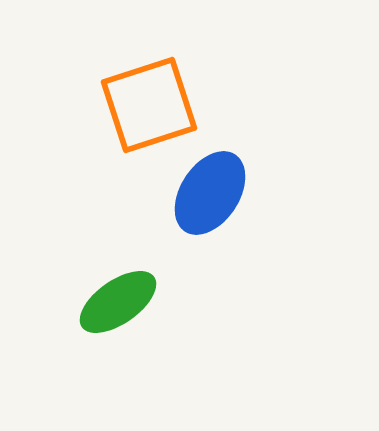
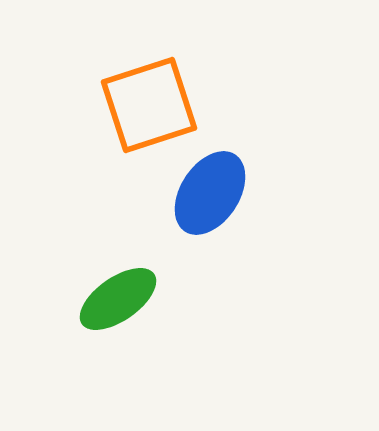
green ellipse: moved 3 px up
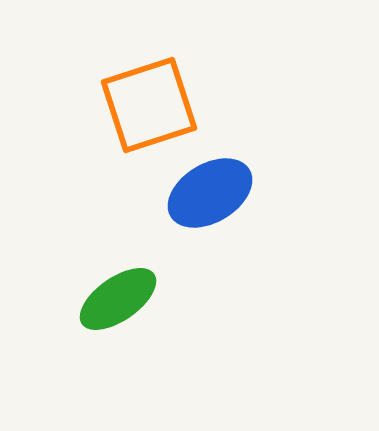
blue ellipse: rotated 26 degrees clockwise
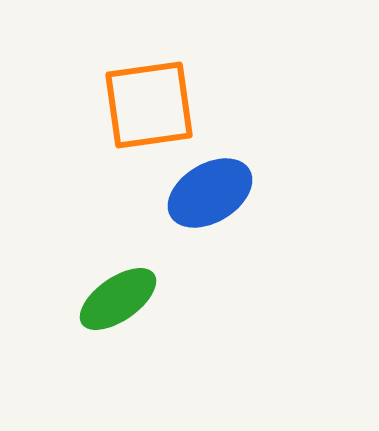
orange square: rotated 10 degrees clockwise
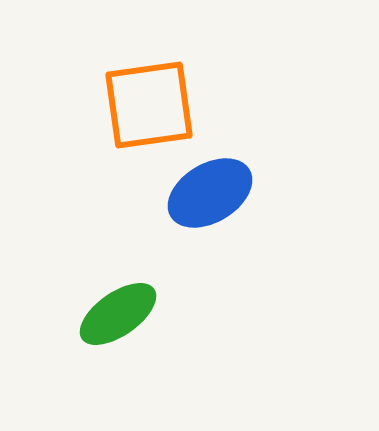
green ellipse: moved 15 px down
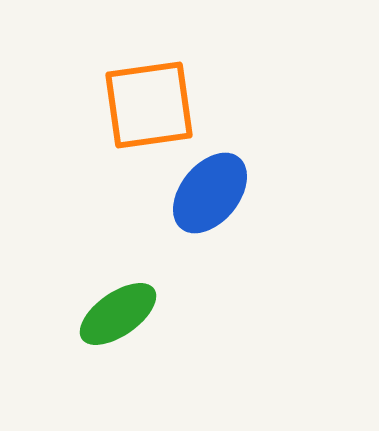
blue ellipse: rotated 20 degrees counterclockwise
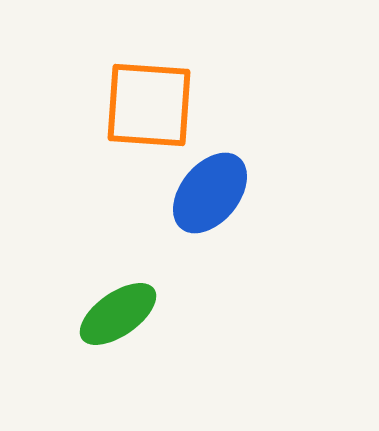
orange square: rotated 12 degrees clockwise
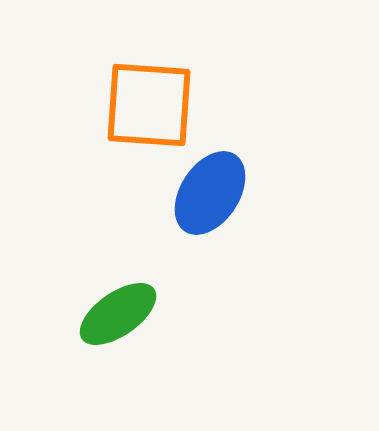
blue ellipse: rotated 6 degrees counterclockwise
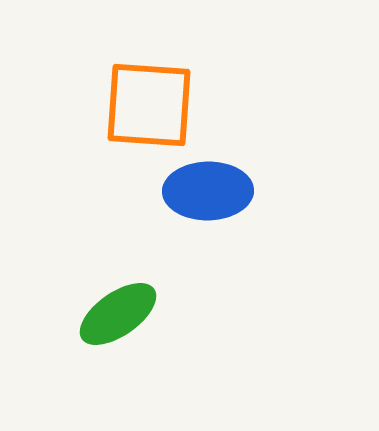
blue ellipse: moved 2 px left, 2 px up; rotated 56 degrees clockwise
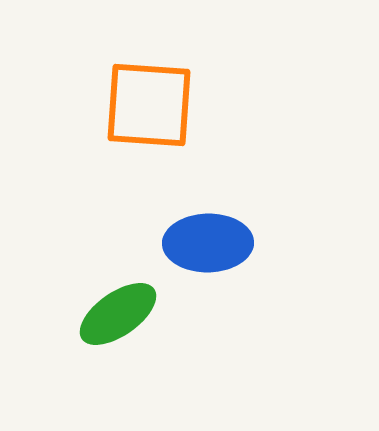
blue ellipse: moved 52 px down
